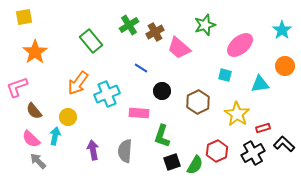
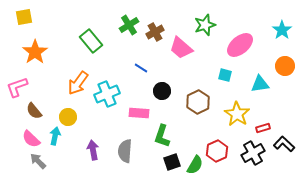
pink trapezoid: moved 2 px right
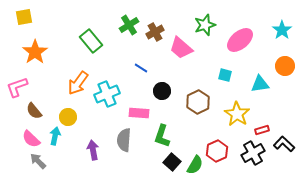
pink ellipse: moved 5 px up
red rectangle: moved 1 px left, 2 px down
gray semicircle: moved 1 px left, 11 px up
black square: rotated 30 degrees counterclockwise
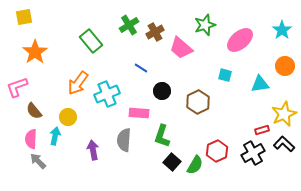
yellow star: moved 47 px right; rotated 15 degrees clockwise
pink semicircle: rotated 48 degrees clockwise
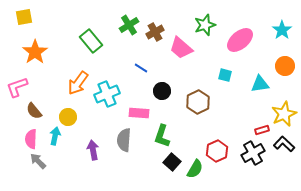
green semicircle: moved 4 px down
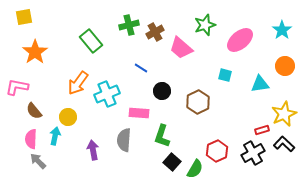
green cross: rotated 18 degrees clockwise
pink L-shape: rotated 30 degrees clockwise
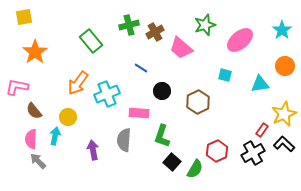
red rectangle: rotated 40 degrees counterclockwise
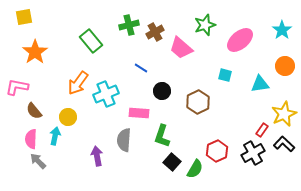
cyan cross: moved 1 px left
purple arrow: moved 4 px right, 6 px down
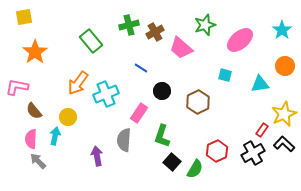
pink rectangle: rotated 60 degrees counterclockwise
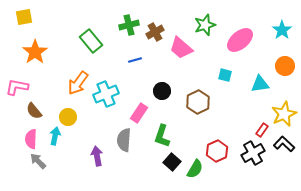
blue line: moved 6 px left, 8 px up; rotated 48 degrees counterclockwise
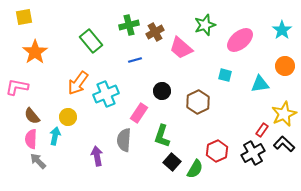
brown semicircle: moved 2 px left, 5 px down
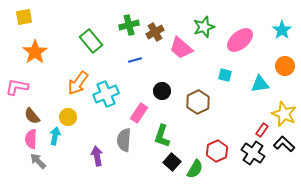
green star: moved 1 px left, 2 px down
yellow star: rotated 25 degrees counterclockwise
black cross: rotated 25 degrees counterclockwise
